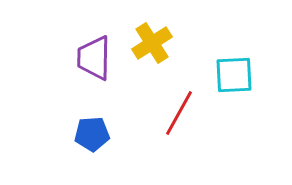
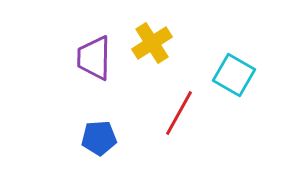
cyan square: rotated 33 degrees clockwise
blue pentagon: moved 7 px right, 4 px down
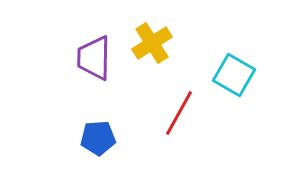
blue pentagon: moved 1 px left
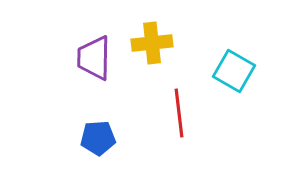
yellow cross: rotated 27 degrees clockwise
cyan square: moved 4 px up
red line: rotated 36 degrees counterclockwise
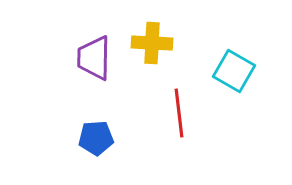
yellow cross: rotated 9 degrees clockwise
blue pentagon: moved 2 px left
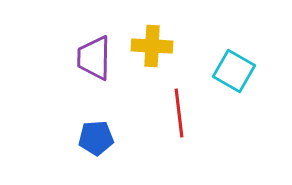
yellow cross: moved 3 px down
